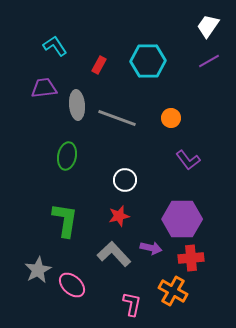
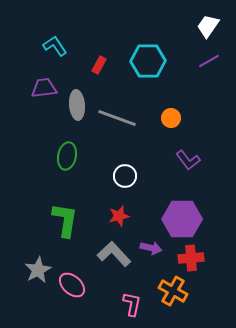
white circle: moved 4 px up
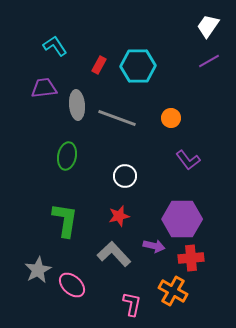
cyan hexagon: moved 10 px left, 5 px down
purple arrow: moved 3 px right, 2 px up
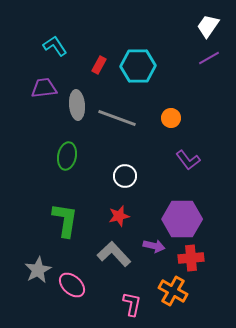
purple line: moved 3 px up
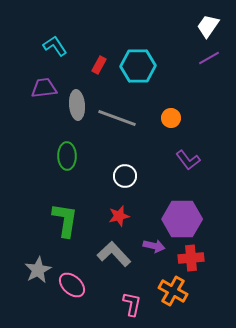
green ellipse: rotated 12 degrees counterclockwise
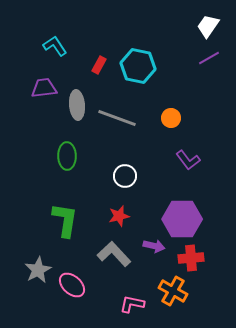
cyan hexagon: rotated 12 degrees clockwise
pink L-shape: rotated 90 degrees counterclockwise
